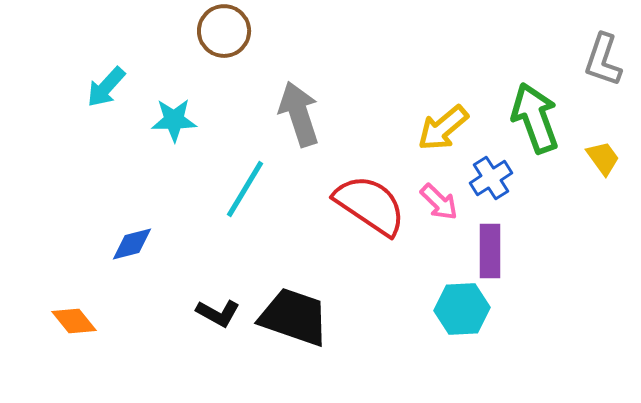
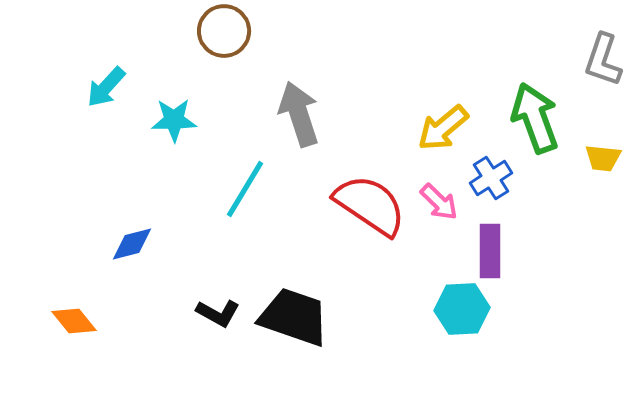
yellow trapezoid: rotated 132 degrees clockwise
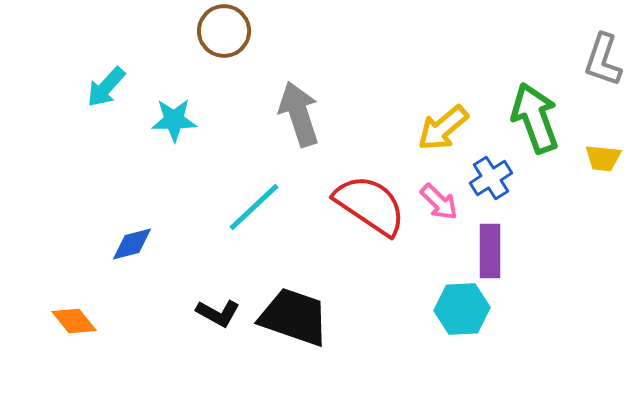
cyan line: moved 9 px right, 18 px down; rotated 16 degrees clockwise
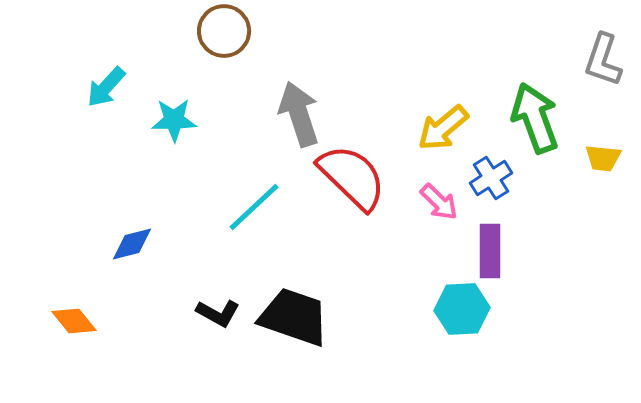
red semicircle: moved 18 px left, 28 px up; rotated 10 degrees clockwise
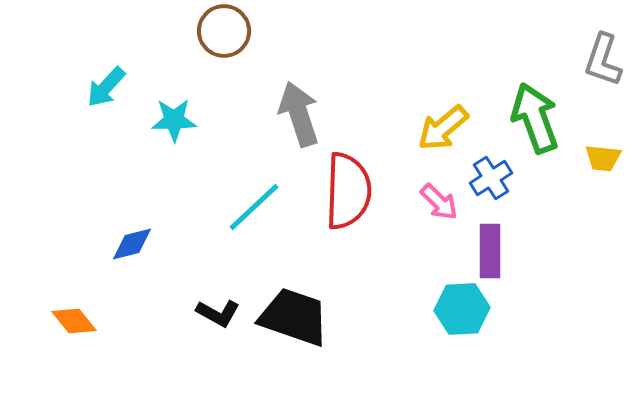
red semicircle: moved 4 px left, 14 px down; rotated 48 degrees clockwise
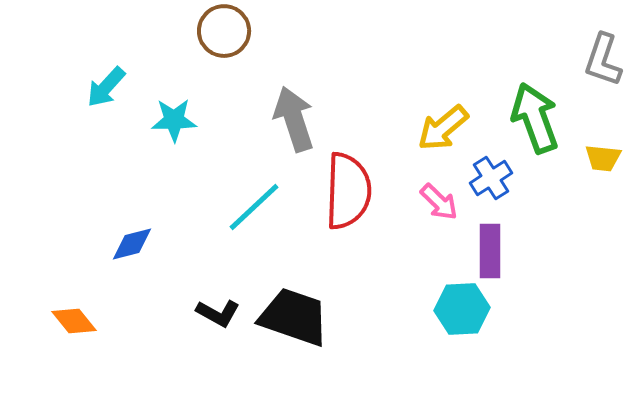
gray arrow: moved 5 px left, 5 px down
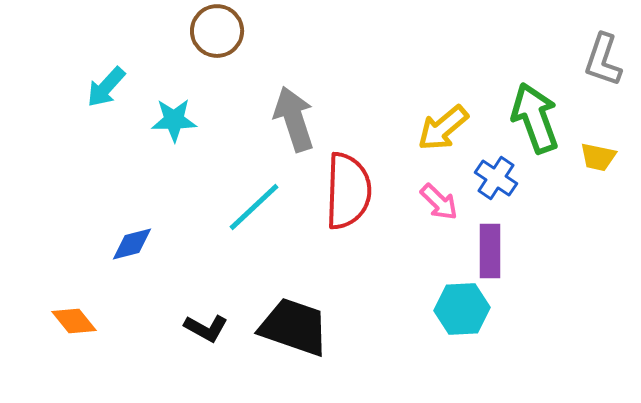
brown circle: moved 7 px left
yellow trapezoid: moved 5 px left, 1 px up; rotated 6 degrees clockwise
blue cross: moved 5 px right; rotated 24 degrees counterclockwise
black L-shape: moved 12 px left, 15 px down
black trapezoid: moved 10 px down
